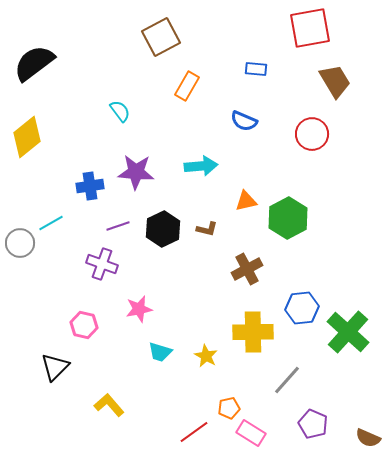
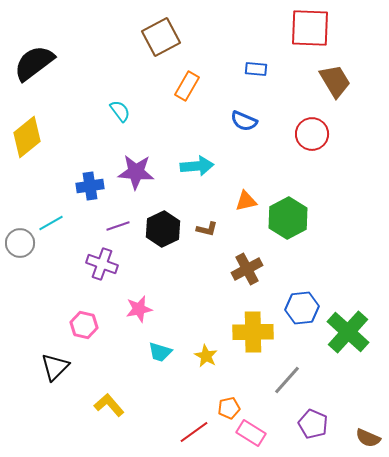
red square: rotated 12 degrees clockwise
cyan arrow: moved 4 px left
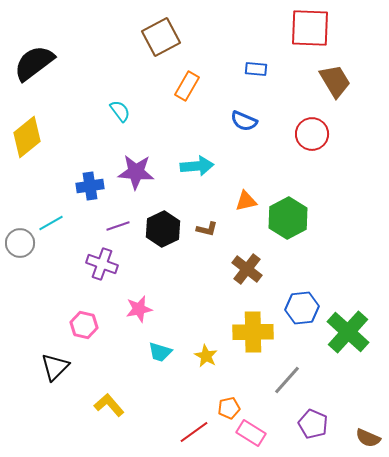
brown cross: rotated 24 degrees counterclockwise
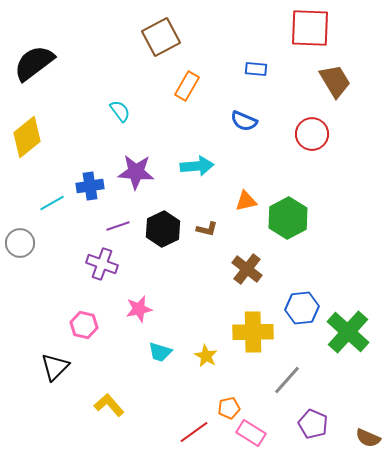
cyan line: moved 1 px right, 20 px up
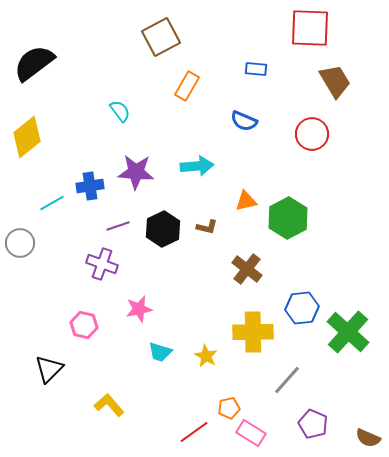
brown L-shape: moved 2 px up
black triangle: moved 6 px left, 2 px down
